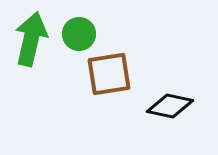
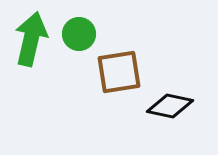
brown square: moved 10 px right, 2 px up
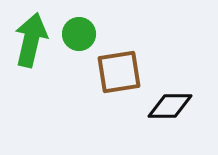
green arrow: moved 1 px down
black diamond: rotated 12 degrees counterclockwise
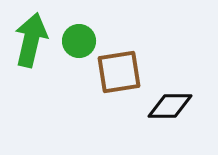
green circle: moved 7 px down
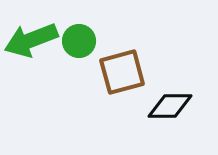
green arrow: rotated 124 degrees counterclockwise
brown square: moved 3 px right; rotated 6 degrees counterclockwise
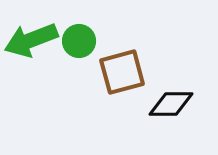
black diamond: moved 1 px right, 2 px up
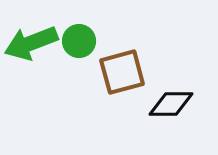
green arrow: moved 3 px down
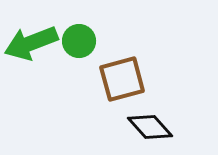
brown square: moved 7 px down
black diamond: moved 21 px left, 23 px down; rotated 48 degrees clockwise
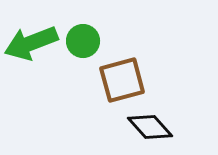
green circle: moved 4 px right
brown square: moved 1 px down
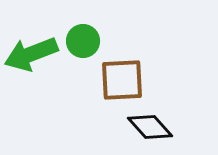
green arrow: moved 11 px down
brown square: rotated 12 degrees clockwise
